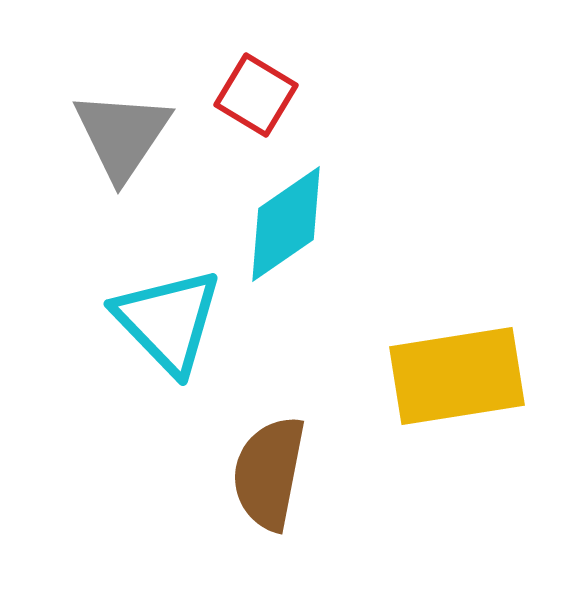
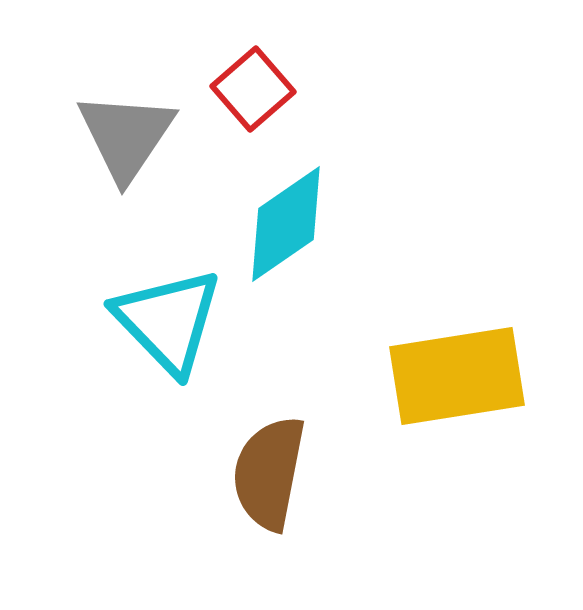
red square: moved 3 px left, 6 px up; rotated 18 degrees clockwise
gray triangle: moved 4 px right, 1 px down
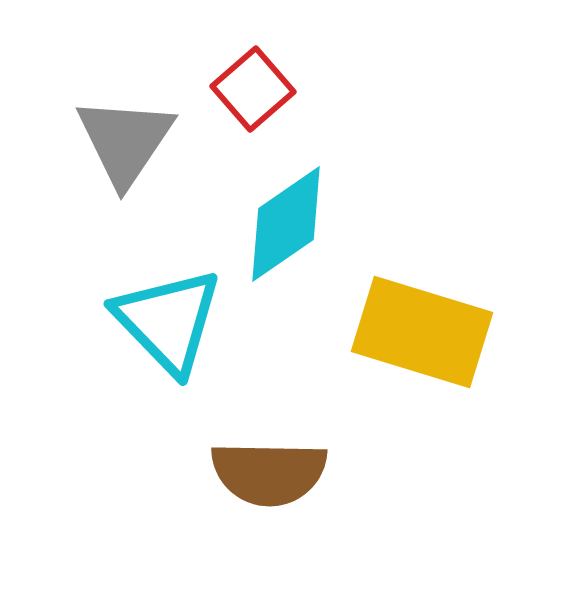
gray triangle: moved 1 px left, 5 px down
yellow rectangle: moved 35 px left, 44 px up; rotated 26 degrees clockwise
brown semicircle: rotated 100 degrees counterclockwise
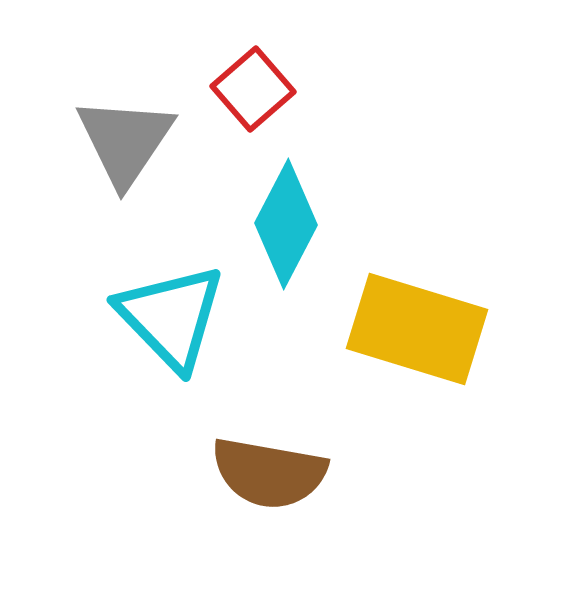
cyan diamond: rotated 28 degrees counterclockwise
cyan triangle: moved 3 px right, 4 px up
yellow rectangle: moved 5 px left, 3 px up
brown semicircle: rotated 9 degrees clockwise
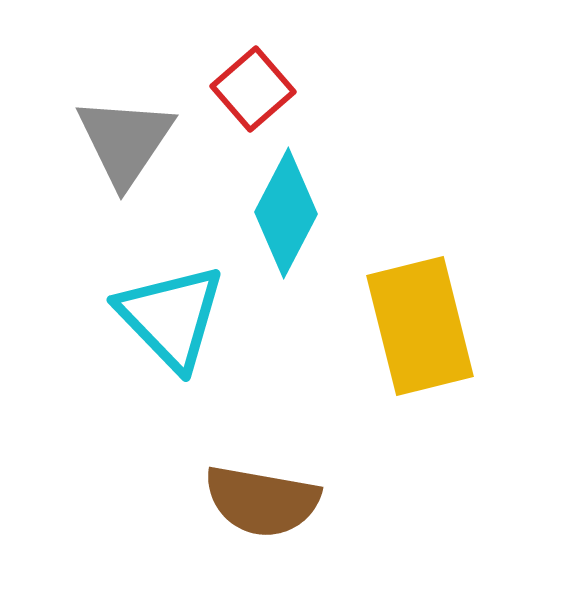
cyan diamond: moved 11 px up
yellow rectangle: moved 3 px right, 3 px up; rotated 59 degrees clockwise
brown semicircle: moved 7 px left, 28 px down
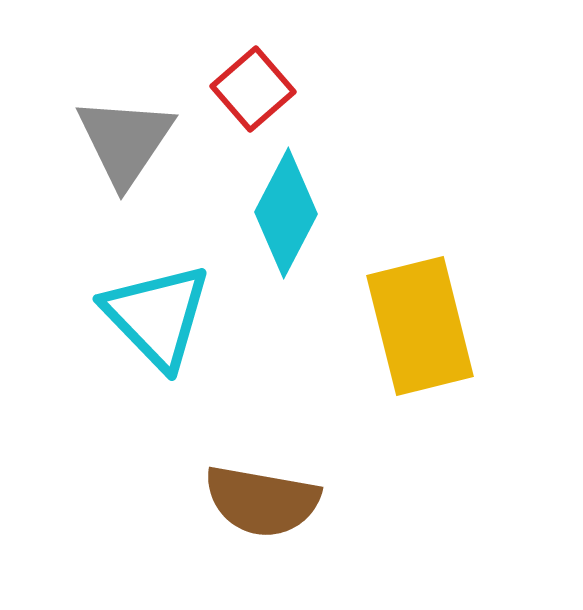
cyan triangle: moved 14 px left, 1 px up
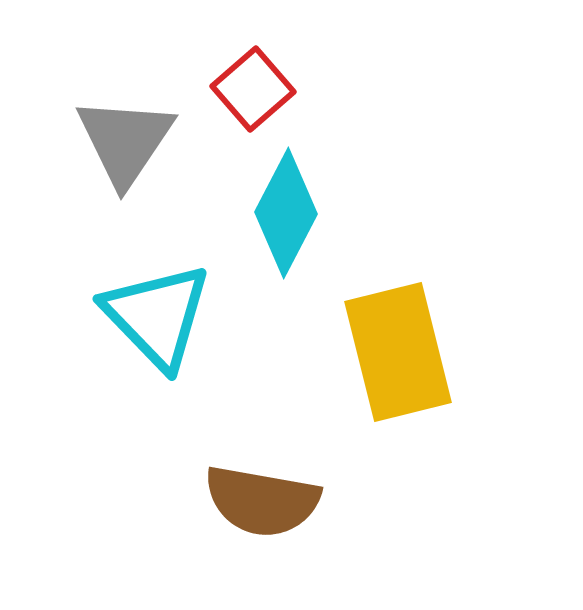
yellow rectangle: moved 22 px left, 26 px down
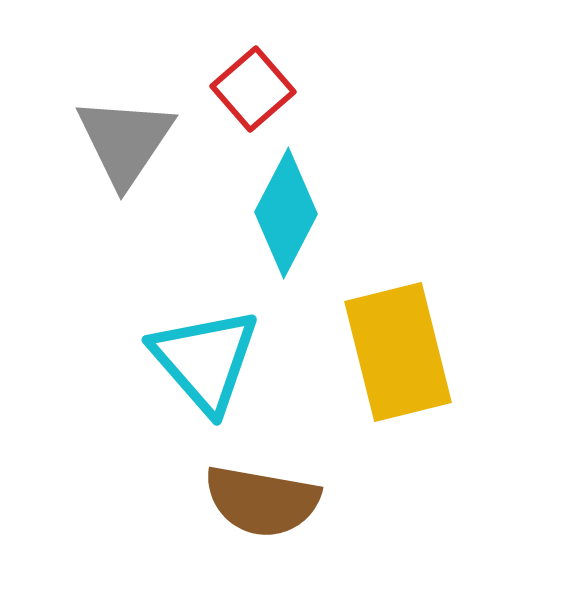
cyan triangle: moved 48 px right, 44 px down; rotated 3 degrees clockwise
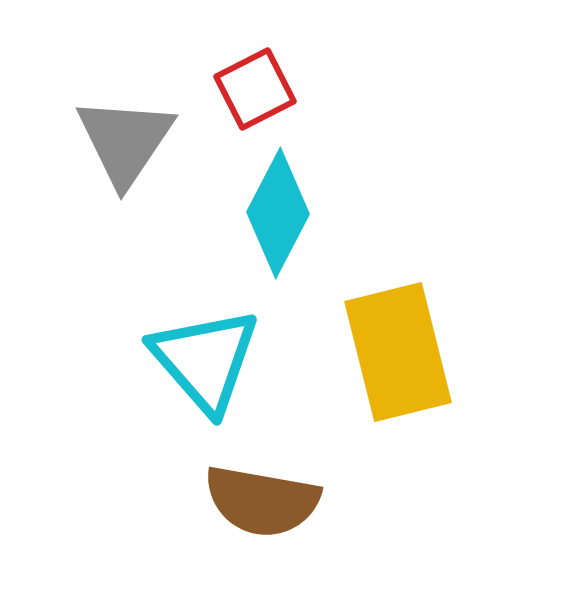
red square: moved 2 px right; rotated 14 degrees clockwise
cyan diamond: moved 8 px left
